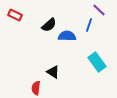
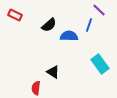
blue semicircle: moved 2 px right
cyan rectangle: moved 3 px right, 2 px down
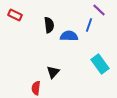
black semicircle: rotated 56 degrees counterclockwise
black triangle: rotated 40 degrees clockwise
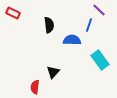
red rectangle: moved 2 px left, 2 px up
blue semicircle: moved 3 px right, 4 px down
cyan rectangle: moved 4 px up
red semicircle: moved 1 px left, 1 px up
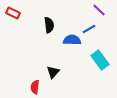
blue line: moved 4 px down; rotated 40 degrees clockwise
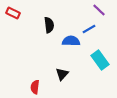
blue semicircle: moved 1 px left, 1 px down
black triangle: moved 9 px right, 2 px down
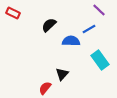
black semicircle: rotated 126 degrees counterclockwise
red semicircle: moved 10 px right, 1 px down; rotated 32 degrees clockwise
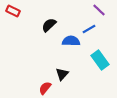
red rectangle: moved 2 px up
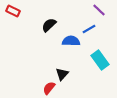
red semicircle: moved 4 px right
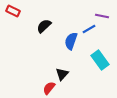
purple line: moved 3 px right, 6 px down; rotated 32 degrees counterclockwise
black semicircle: moved 5 px left, 1 px down
blue semicircle: rotated 72 degrees counterclockwise
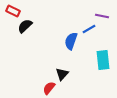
black semicircle: moved 19 px left
cyan rectangle: moved 3 px right; rotated 30 degrees clockwise
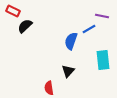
black triangle: moved 6 px right, 3 px up
red semicircle: rotated 48 degrees counterclockwise
